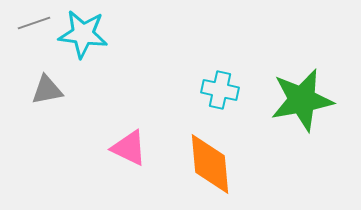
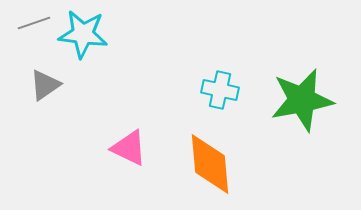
gray triangle: moved 2 px left, 5 px up; rotated 24 degrees counterclockwise
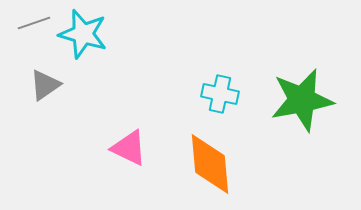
cyan star: rotated 9 degrees clockwise
cyan cross: moved 4 px down
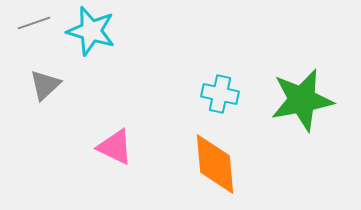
cyan star: moved 8 px right, 3 px up
gray triangle: rotated 8 degrees counterclockwise
pink triangle: moved 14 px left, 1 px up
orange diamond: moved 5 px right
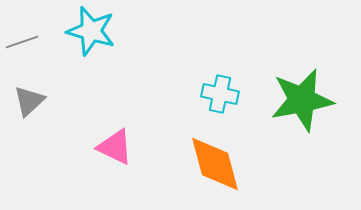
gray line: moved 12 px left, 19 px down
gray triangle: moved 16 px left, 16 px down
orange diamond: rotated 10 degrees counterclockwise
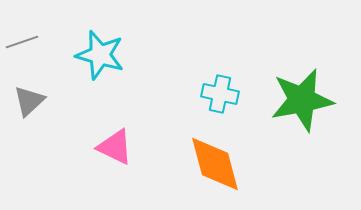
cyan star: moved 9 px right, 24 px down
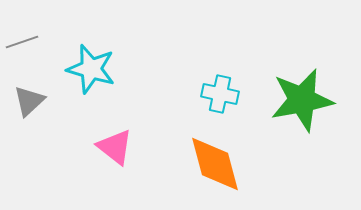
cyan star: moved 9 px left, 14 px down
pink triangle: rotated 12 degrees clockwise
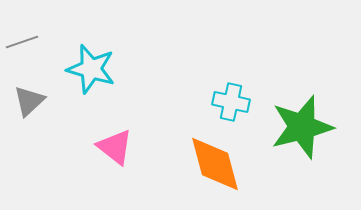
cyan cross: moved 11 px right, 8 px down
green star: moved 27 px down; rotated 4 degrees counterclockwise
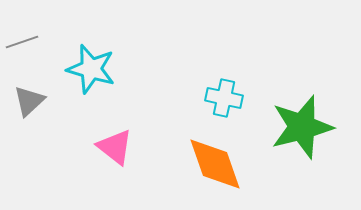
cyan cross: moved 7 px left, 4 px up
orange diamond: rotated 4 degrees counterclockwise
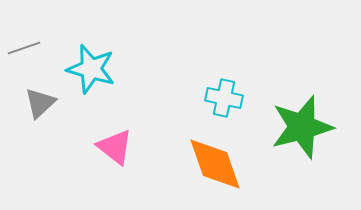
gray line: moved 2 px right, 6 px down
gray triangle: moved 11 px right, 2 px down
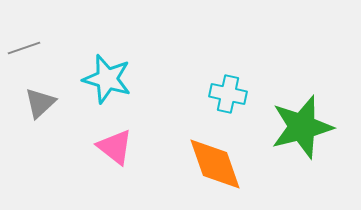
cyan star: moved 16 px right, 10 px down
cyan cross: moved 4 px right, 4 px up
